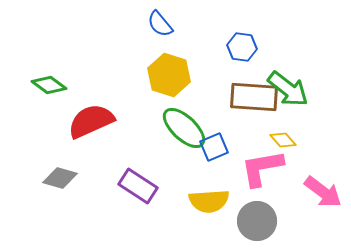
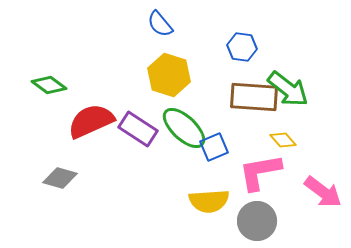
pink L-shape: moved 2 px left, 4 px down
purple rectangle: moved 57 px up
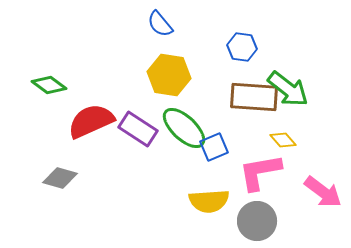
yellow hexagon: rotated 9 degrees counterclockwise
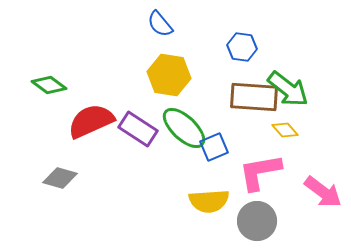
yellow diamond: moved 2 px right, 10 px up
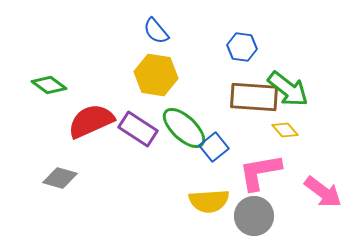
blue semicircle: moved 4 px left, 7 px down
yellow hexagon: moved 13 px left
blue square: rotated 16 degrees counterclockwise
gray circle: moved 3 px left, 5 px up
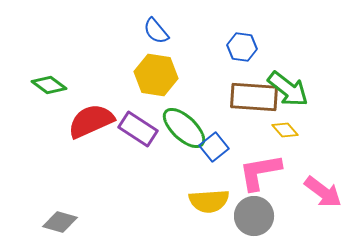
gray diamond: moved 44 px down
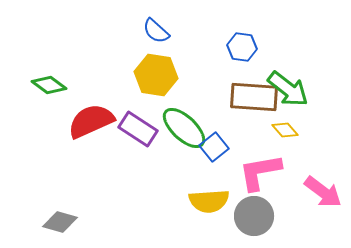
blue semicircle: rotated 8 degrees counterclockwise
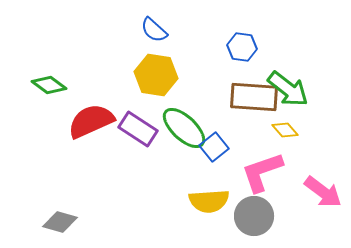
blue semicircle: moved 2 px left, 1 px up
pink L-shape: moved 2 px right; rotated 9 degrees counterclockwise
